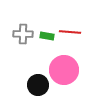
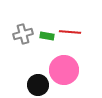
gray cross: rotated 18 degrees counterclockwise
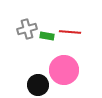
gray cross: moved 4 px right, 5 px up
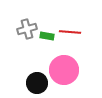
black circle: moved 1 px left, 2 px up
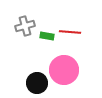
gray cross: moved 2 px left, 3 px up
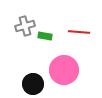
red line: moved 9 px right
green rectangle: moved 2 px left
black circle: moved 4 px left, 1 px down
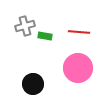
pink circle: moved 14 px right, 2 px up
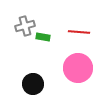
green rectangle: moved 2 px left, 1 px down
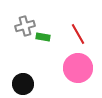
red line: moved 1 px left, 2 px down; rotated 55 degrees clockwise
black circle: moved 10 px left
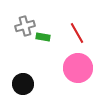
red line: moved 1 px left, 1 px up
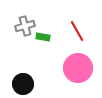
red line: moved 2 px up
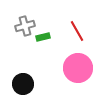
green rectangle: rotated 24 degrees counterclockwise
